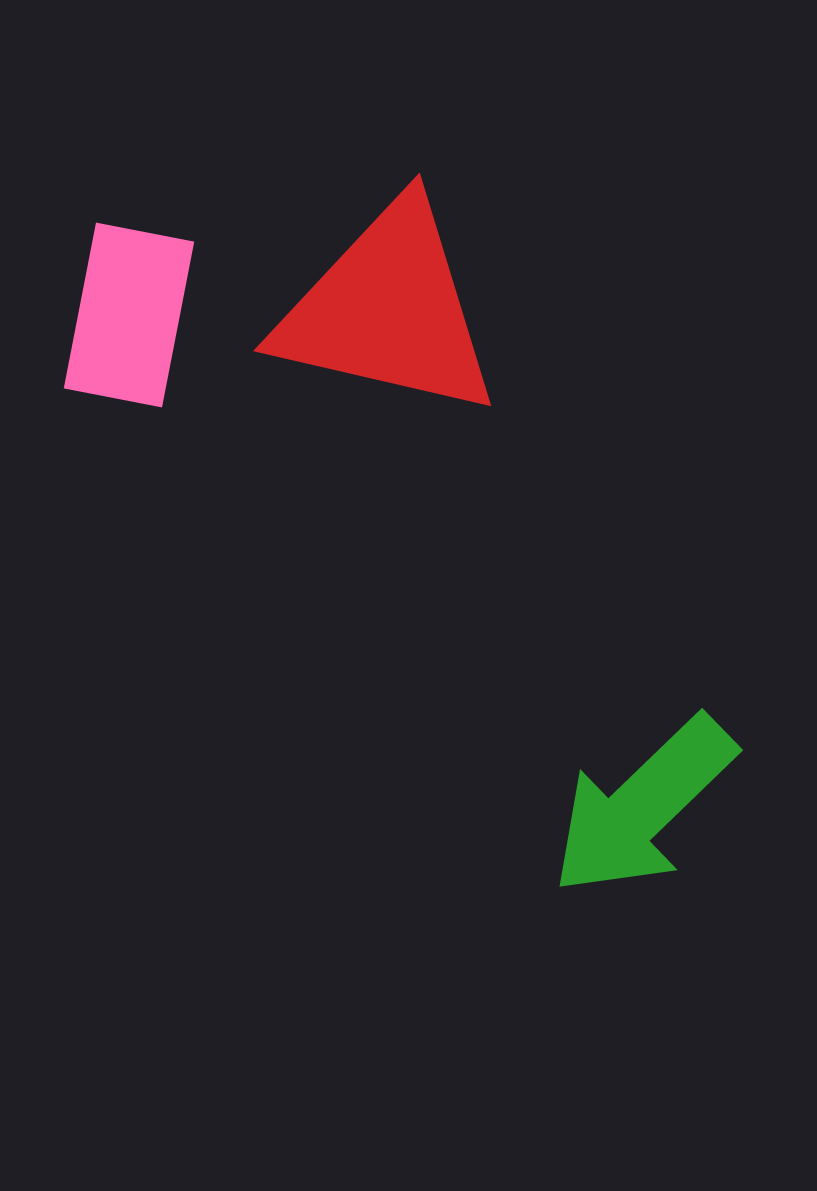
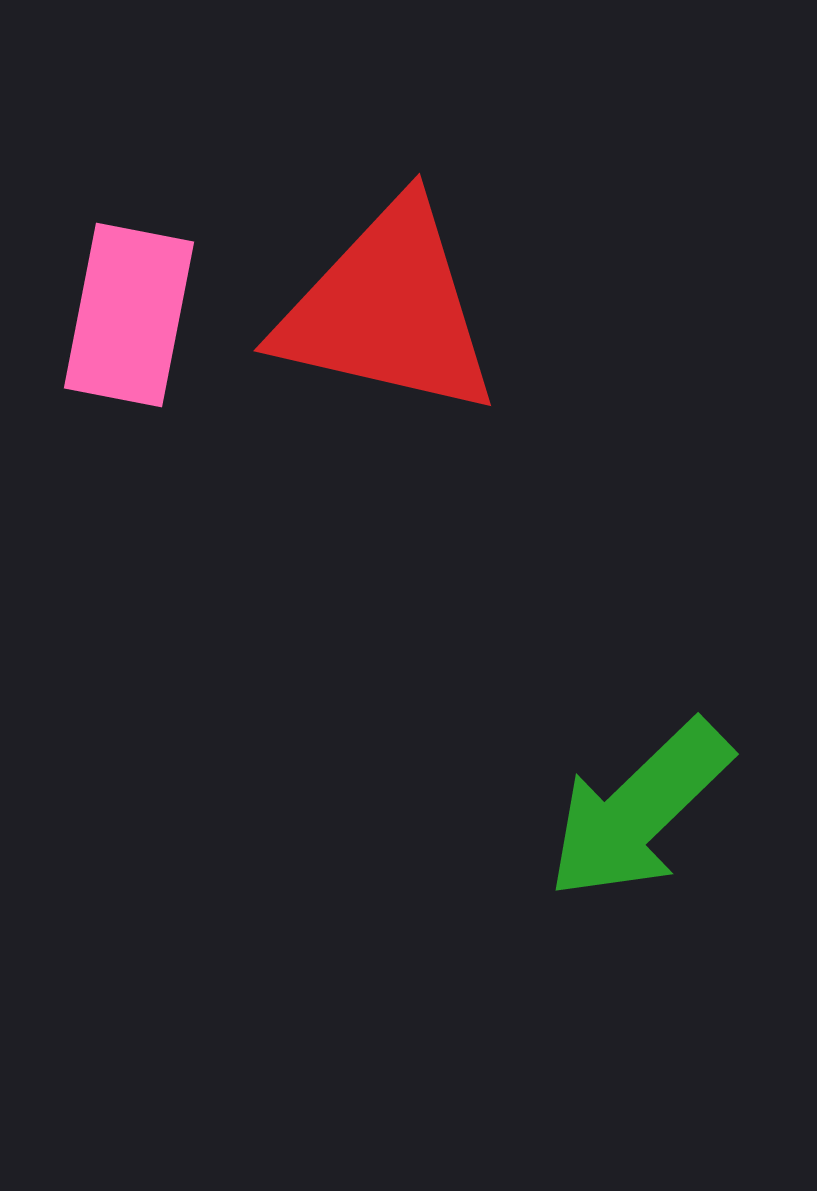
green arrow: moved 4 px left, 4 px down
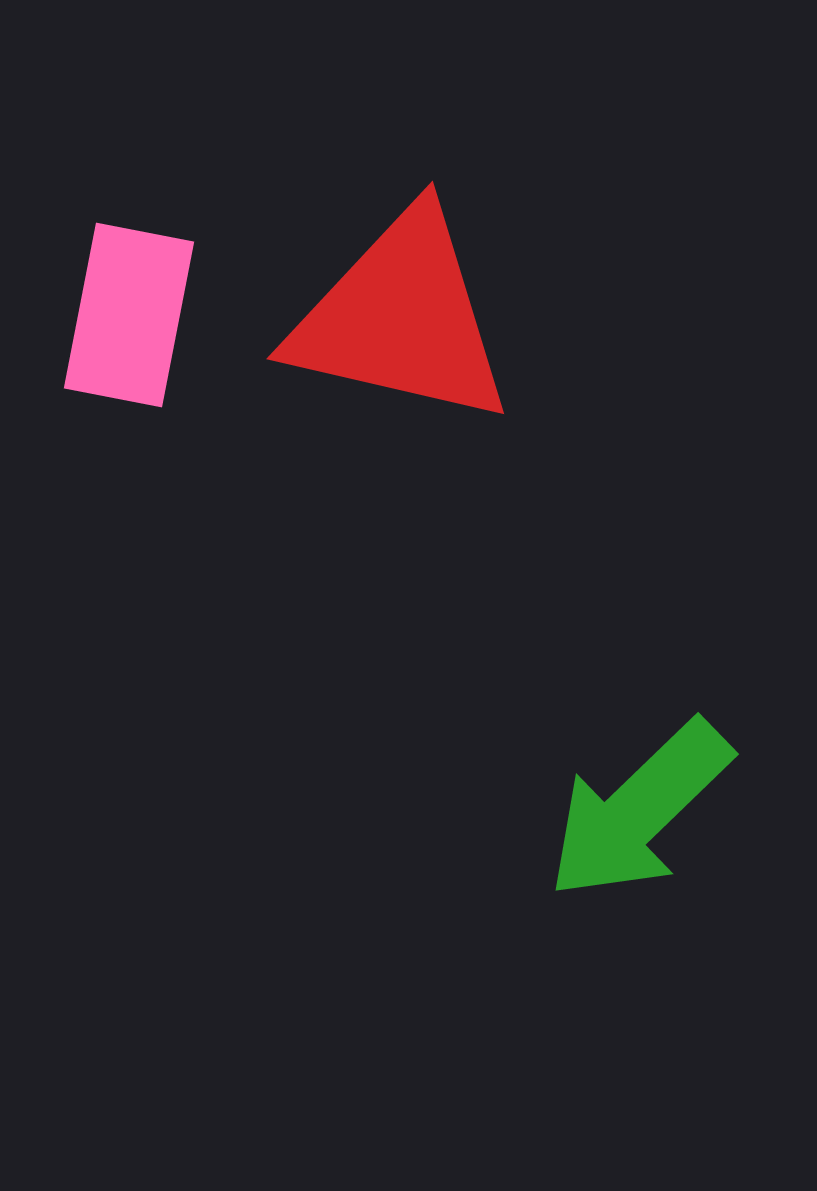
red triangle: moved 13 px right, 8 px down
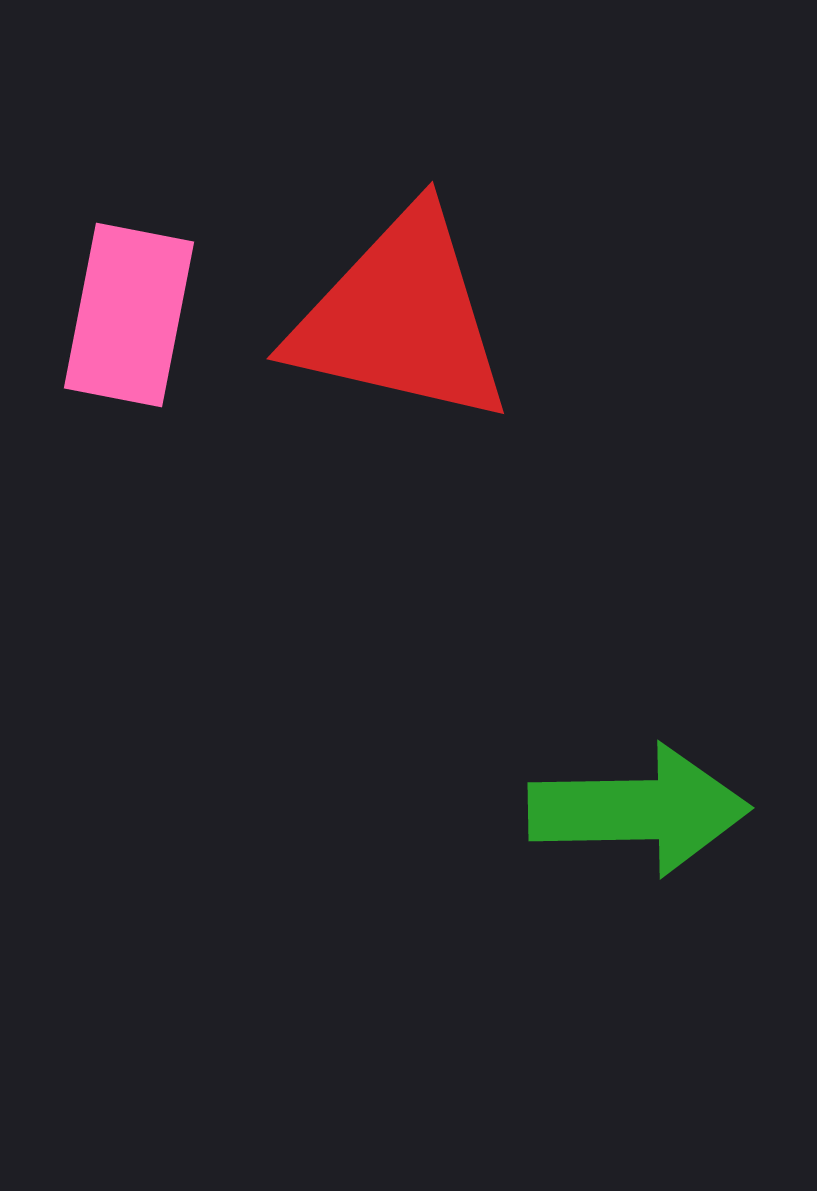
green arrow: rotated 137 degrees counterclockwise
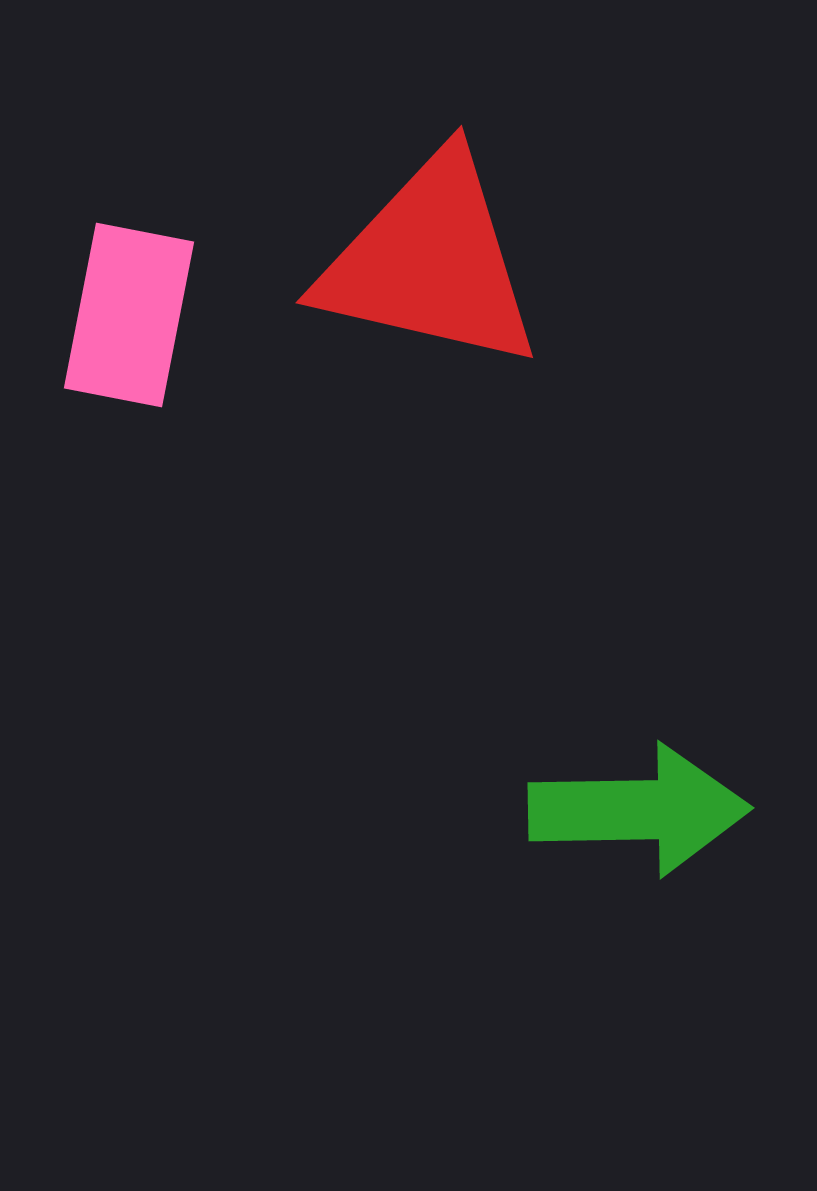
red triangle: moved 29 px right, 56 px up
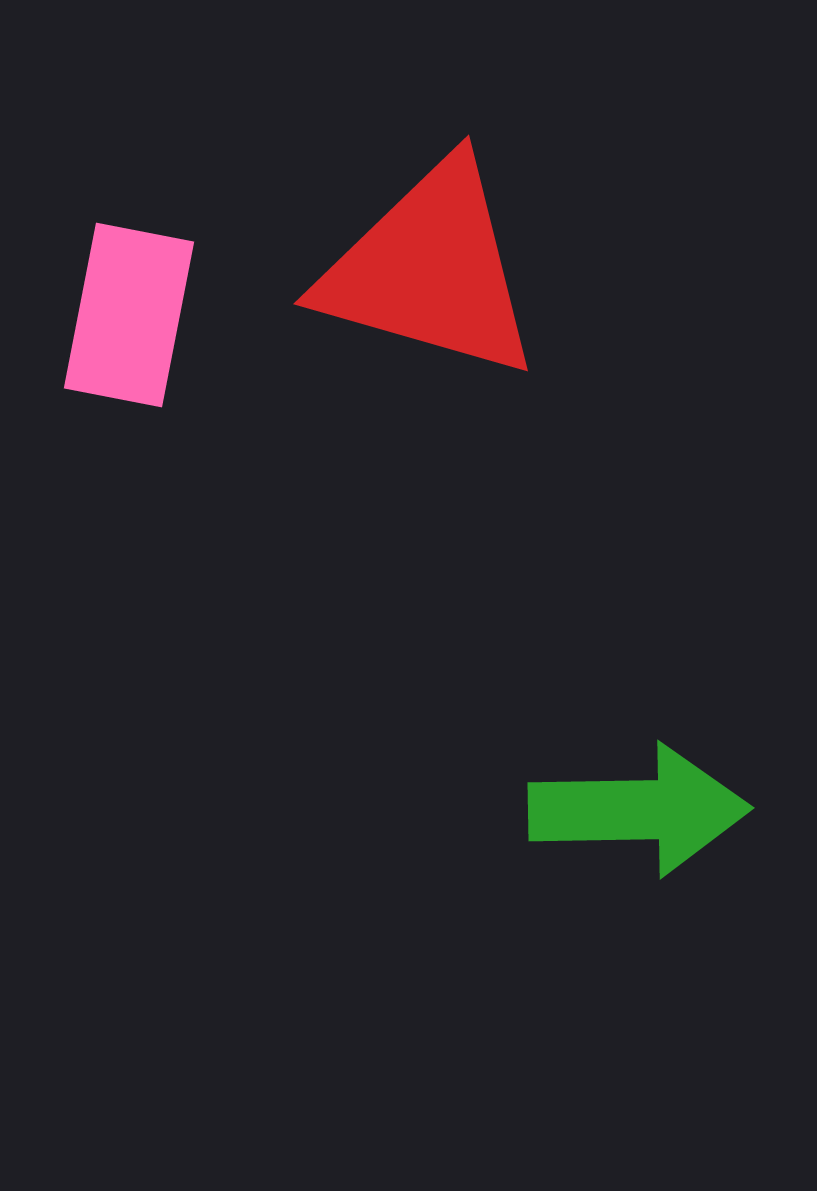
red triangle: moved 8 px down; rotated 3 degrees clockwise
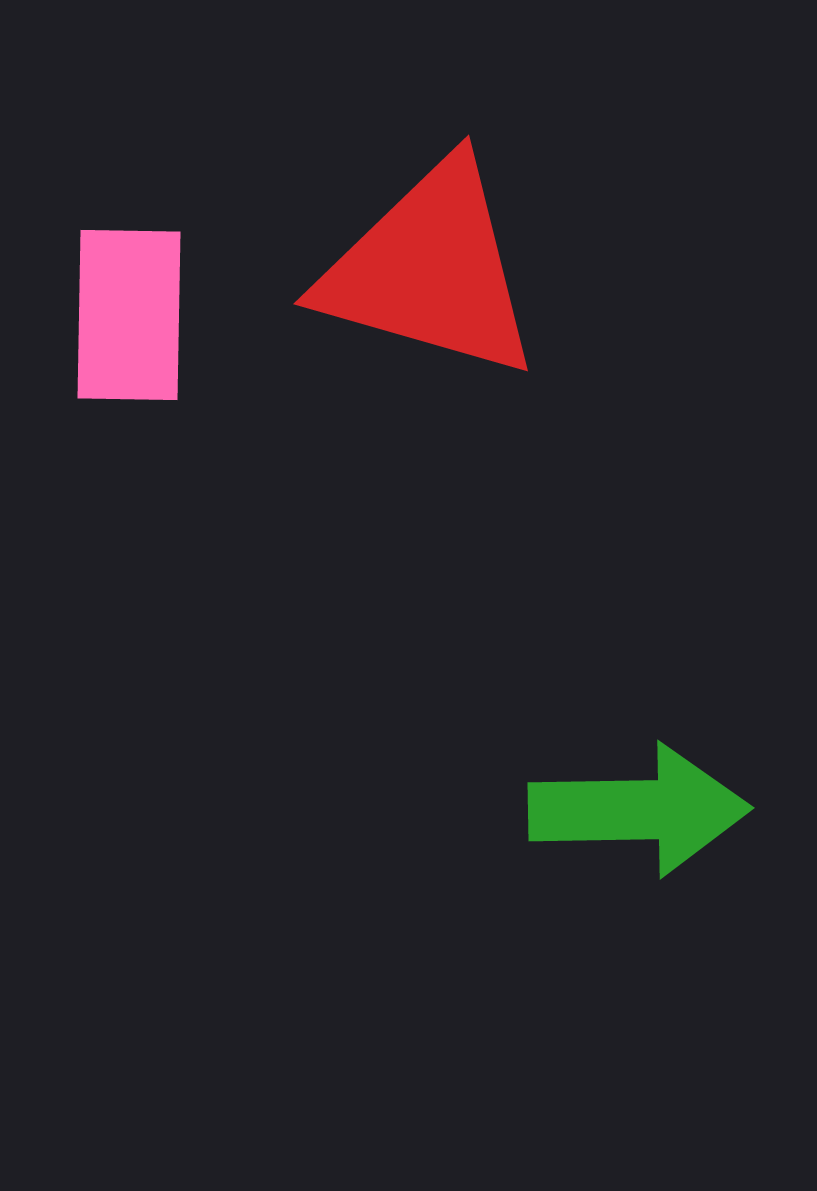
pink rectangle: rotated 10 degrees counterclockwise
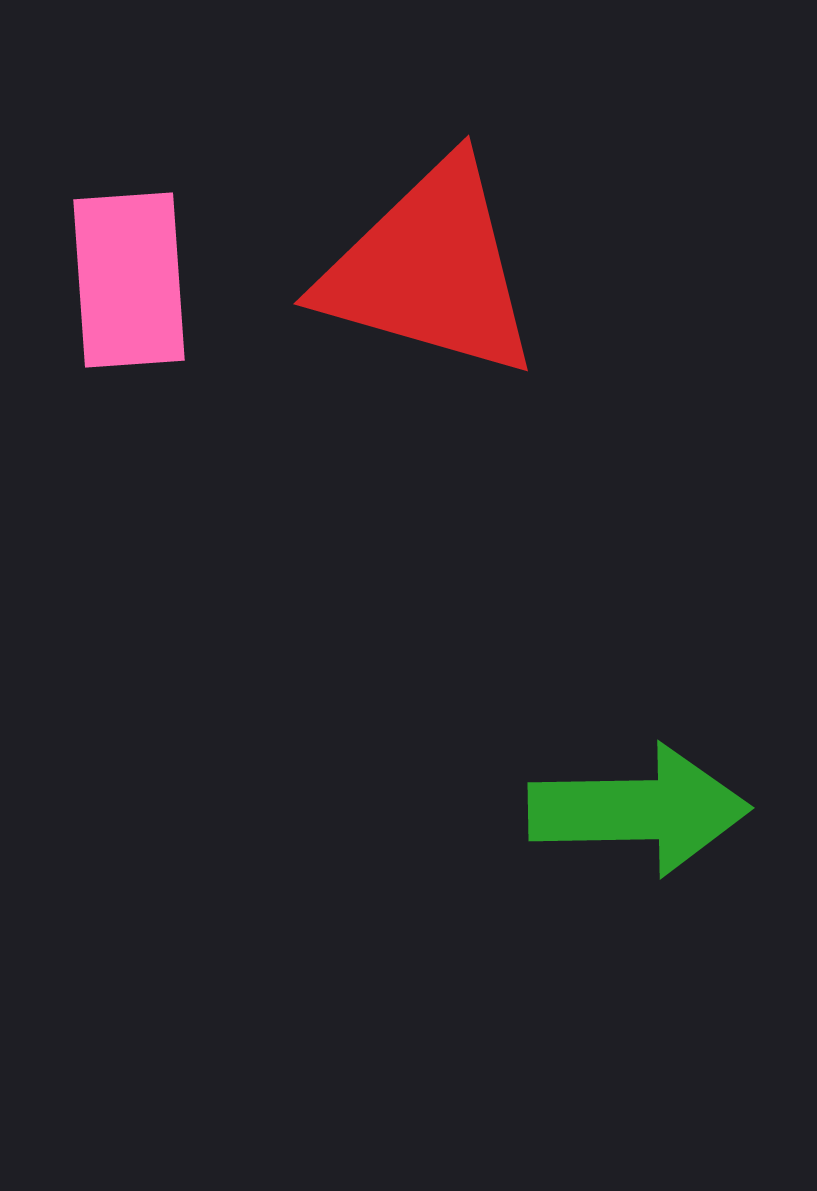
pink rectangle: moved 35 px up; rotated 5 degrees counterclockwise
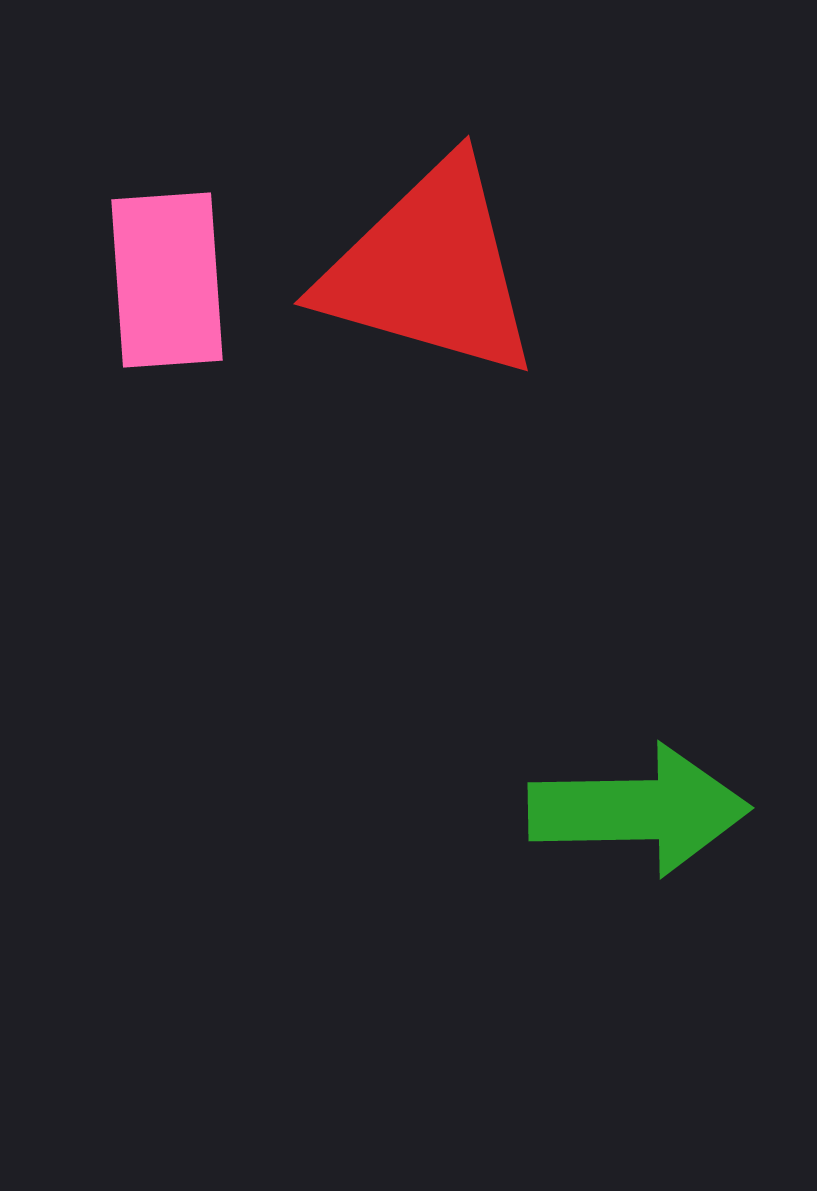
pink rectangle: moved 38 px right
